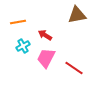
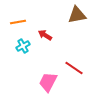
pink trapezoid: moved 2 px right, 24 px down
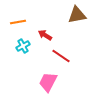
red line: moved 13 px left, 12 px up
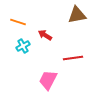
orange line: rotated 28 degrees clockwise
red line: moved 12 px right, 2 px down; rotated 42 degrees counterclockwise
pink trapezoid: moved 2 px up
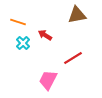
cyan cross: moved 3 px up; rotated 16 degrees counterclockwise
red line: rotated 24 degrees counterclockwise
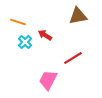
brown triangle: moved 1 px right, 1 px down
cyan cross: moved 2 px right, 1 px up
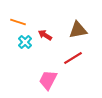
brown triangle: moved 14 px down
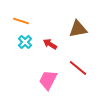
orange line: moved 3 px right, 1 px up
brown triangle: moved 1 px up
red arrow: moved 5 px right, 9 px down
red line: moved 5 px right, 10 px down; rotated 72 degrees clockwise
